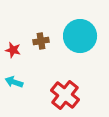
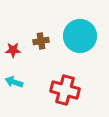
red star: rotated 14 degrees counterclockwise
red cross: moved 5 px up; rotated 24 degrees counterclockwise
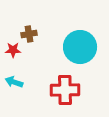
cyan circle: moved 11 px down
brown cross: moved 12 px left, 7 px up
red cross: rotated 16 degrees counterclockwise
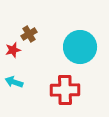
brown cross: rotated 21 degrees counterclockwise
red star: rotated 14 degrees counterclockwise
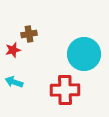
brown cross: rotated 21 degrees clockwise
cyan circle: moved 4 px right, 7 px down
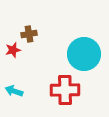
cyan arrow: moved 9 px down
